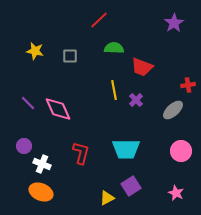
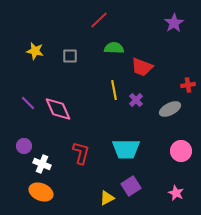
gray ellipse: moved 3 px left, 1 px up; rotated 15 degrees clockwise
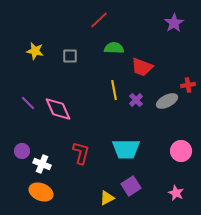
gray ellipse: moved 3 px left, 8 px up
purple circle: moved 2 px left, 5 px down
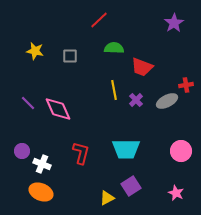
red cross: moved 2 px left
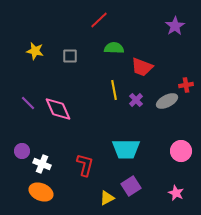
purple star: moved 1 px right, 3 px down
red L-shape: moved 4 px right, 12 px down
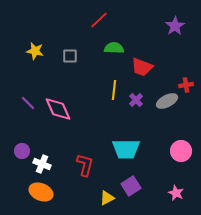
yellow line: rotated 18 degrees clockwise
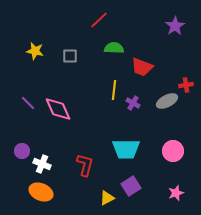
purple cross: moved 3 px left, 3 px down; rotated 16 degrees counterclockwise
pink circle: moved 8 px left
pink star: rotated 28 degrees clockwise
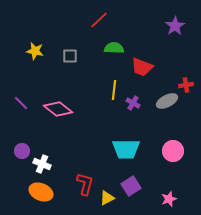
purple line: moved 7 px left
pink diamond: rotated 28 degrees counterclockwise
red L-shape: moved 19 px down
pink star: moved 7 px left, 6 px down
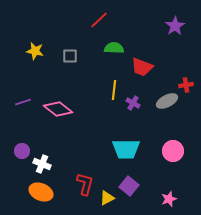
purple line: moved 2 px right, 1 px up; rotated 63 degrees counterclockwise
purple square: moved 2 px left; rotated 18 degrees counterclockwise
